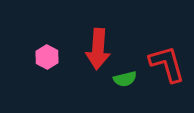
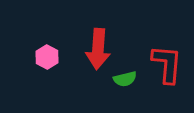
red L-shape: rotated 21 degrees clockwise
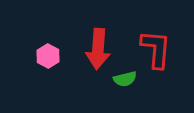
pink hexagon: moved 1 px right, 1 px up
red L-shape: moved 11 px left, 15 px up
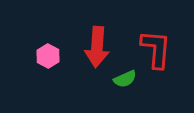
red arrow: moved 1 px left, 2 px up
green semicircle: rotated 10 degrees counterclockwise
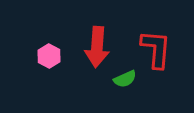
pink hexagon: moved 1 px right
